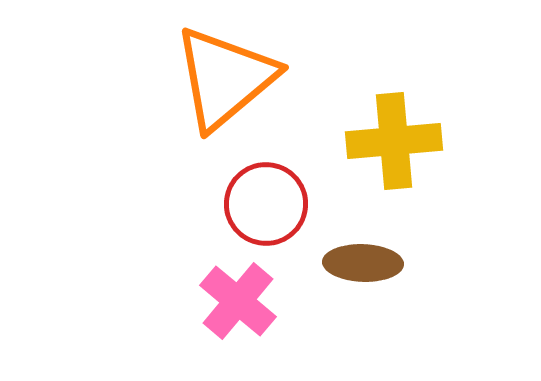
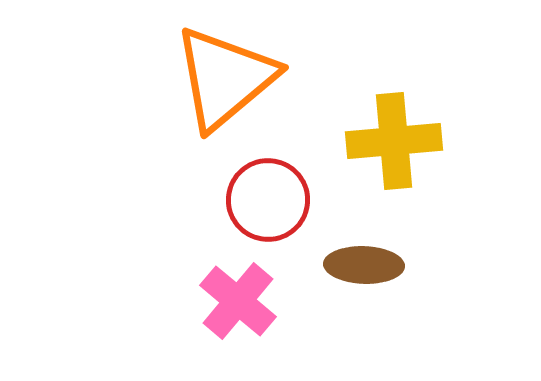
red circle: moved 2 px right, 4 px up
brown ellipse: moved 1 px right, 2 px down
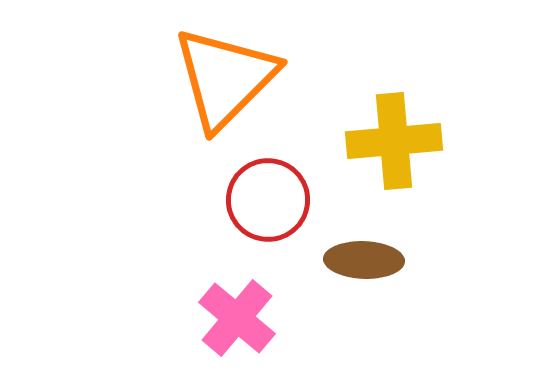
orange triangle: rotated 5 degrees counterclockwise
brown ellipse: moved 5 px up
pink cross: moved 1 px left, 17 px down
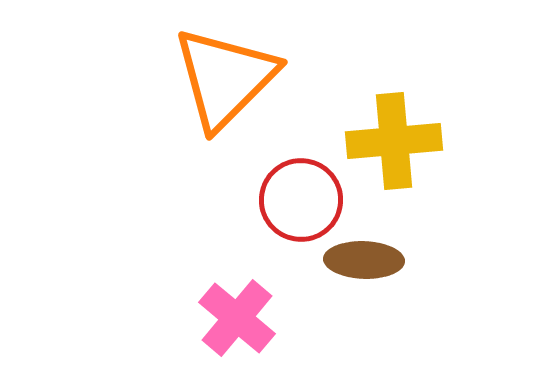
red circle: moved 33 px right
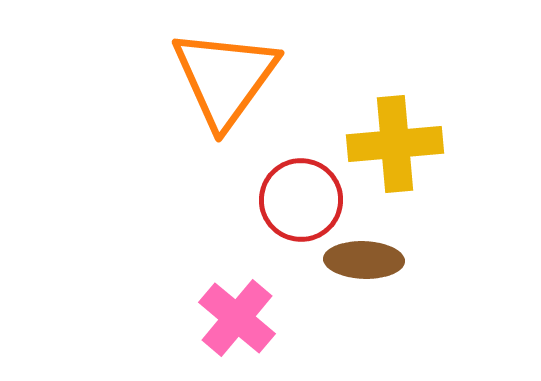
orange triangle: rotated 9 degrees counterclockwise
yellow cross: moved 1 px right, 3 px down
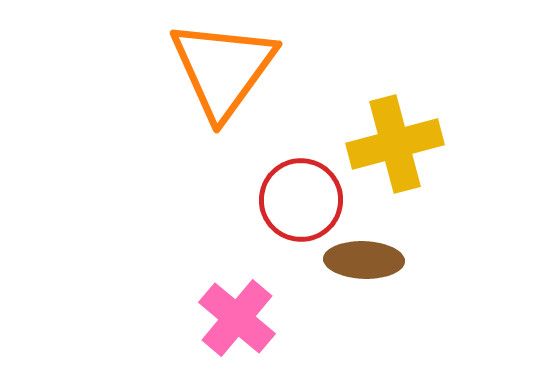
orange triangle: moved 2 px left, 9 px up
yellow cross: rotated 10 degrees counterclockwise
